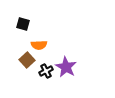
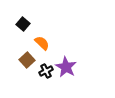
black square: rotated 24 degrees clockwise
orange semicircle: moved 3 px right, 2 px up; rotated 133 degrees counterclockwise
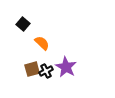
brown square: moved 5 px right, 9 px down; rotated 28 degrees clockwise
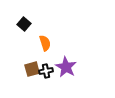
black square: moved 1 px right
orange semicircle: moved 3 px right; rotated 28 degrees clockwise
black cross: rotated 16 degrees clockwise
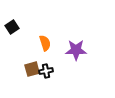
black square: moved 12 px left, 3 px down; rotated 16 degrees clockwise
purple star: moved 10 px right, 17 px up; rotated 30 degrees counterclockwise
